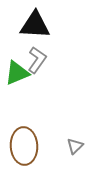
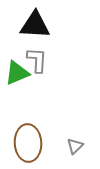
gray L-shape: rotated 32 degrees counterclockwise
brown ellipse: moved 4 px right, 3 px up
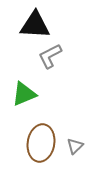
gray L-shape: moved 13 px right, 4 px up; rotated 120 degrees counterclockwise
green triangle: moved 7 px right, 21 px down
brown ellipse: moved 13 px right; rotated 12 degrees clockwise
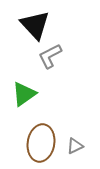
black triangle: rotated 44 degrees clockwise
green triangle: rotated 12 degrees counterclockwise
gray triangle: rotated 18 degrees clockwise
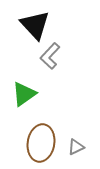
gray L-shape: rotated 20 degrees counterclockwise
gray triangle: moved 1 px right, 1 px down
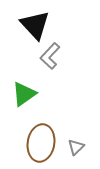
gray triangle: rotated 18 degrees counterclockwise
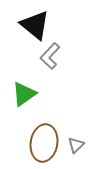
black triangle: rotated 8 degrees counterclockwise
brown ellipse: moved 3 px right
gray triangle: moved 2 px up
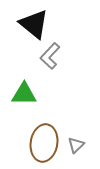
black triangle: moved 1 px left, 1 px up
green triangle: rotated 36 degrees clockwise
